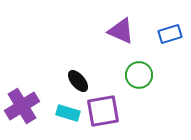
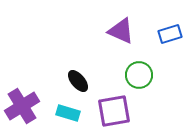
purple square: moved 11 px right
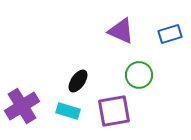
black ellipse: rotated 75 degrees clockwise
cyan rectangle: moved 2 px up
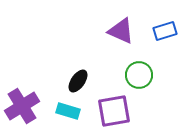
blue rectangle: moved 5 px left, 3 px up
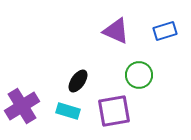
purple triangle: moved 5 px left
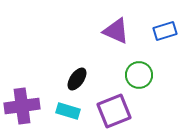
black ellipse: moved 1 px left, 2 px up
purple cross: rotated 24 degrees clockwise
purple square: rotated 12 degrees counterclockwise
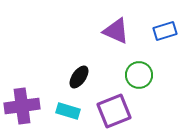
black ellipse: moved 2 px right, 2 px up
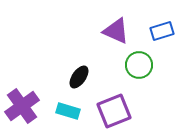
blue rectangle: moved 3 px left
green circle: moved 10 px up
purple cross: rotated 28 degrees counterclockwise
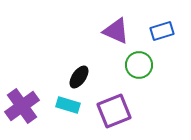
cyan rectangle: moved 6 px up
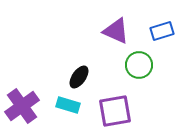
purple square: moved 1 px right; rotated 12 degrees clockwise
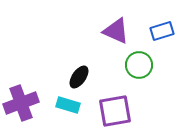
purple cross: moved 1 px left, 3 px up; rotated 16 degrees clockwise
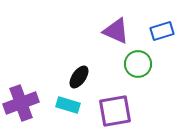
green circle: moved 1 px left, 1 px up
